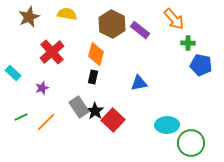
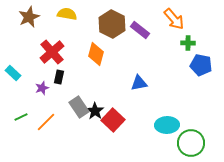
black rectangle: moved 34 px left
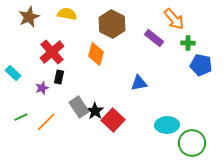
purple rectangle: moved 14 px right, 8 px down
green circle: moved 1 px right
